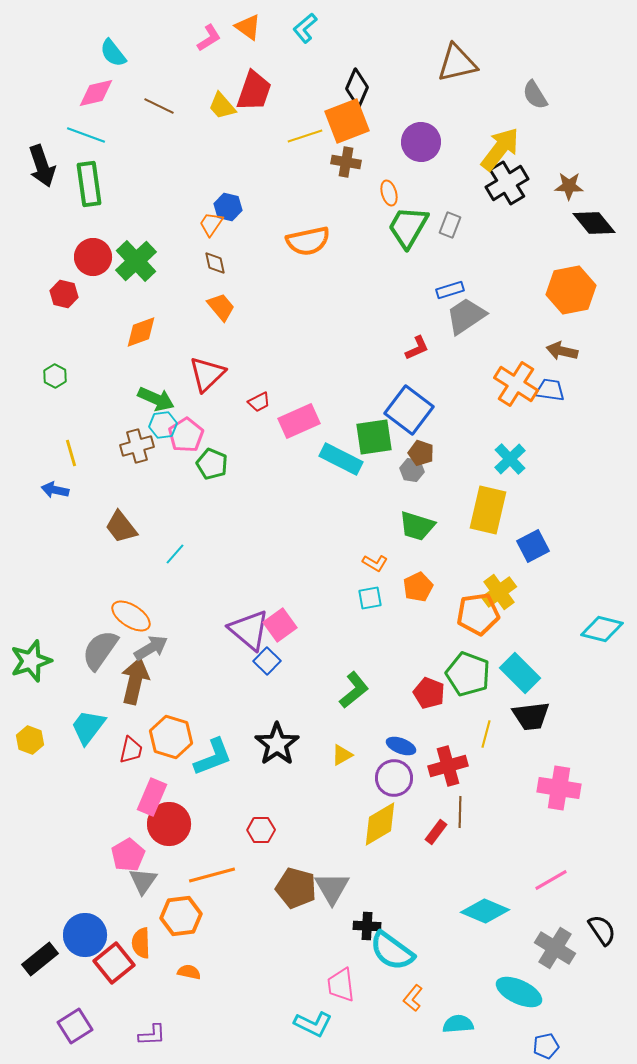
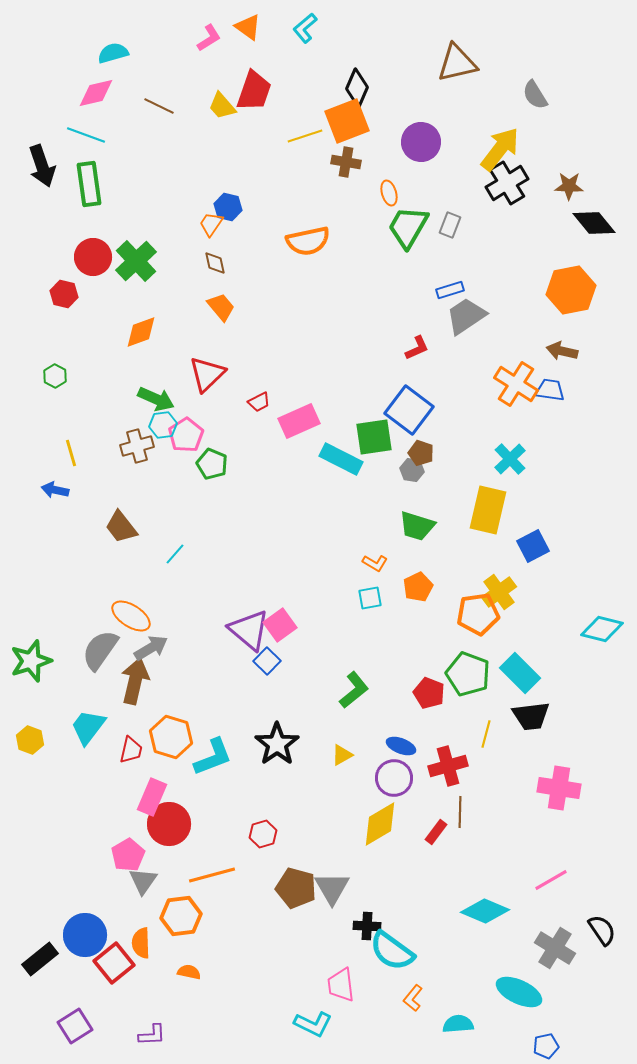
cyan semicircle at (113, 53): rotated 112 degrees clockwise
red hexagon at (261, 830): moved 2 px right, 4 px down; rotated 16 degrees counterclockwise
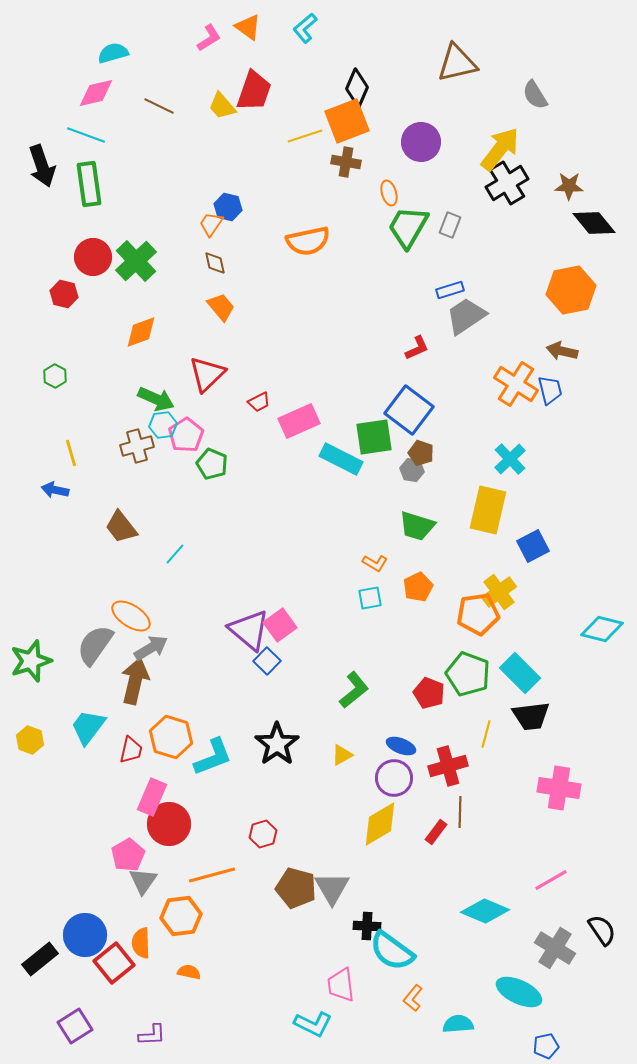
blue trapezoid at (550, 390): rotated 68 degrees clockwise
gray semicircle at (100, 650): moved 5 px left, 5 px up
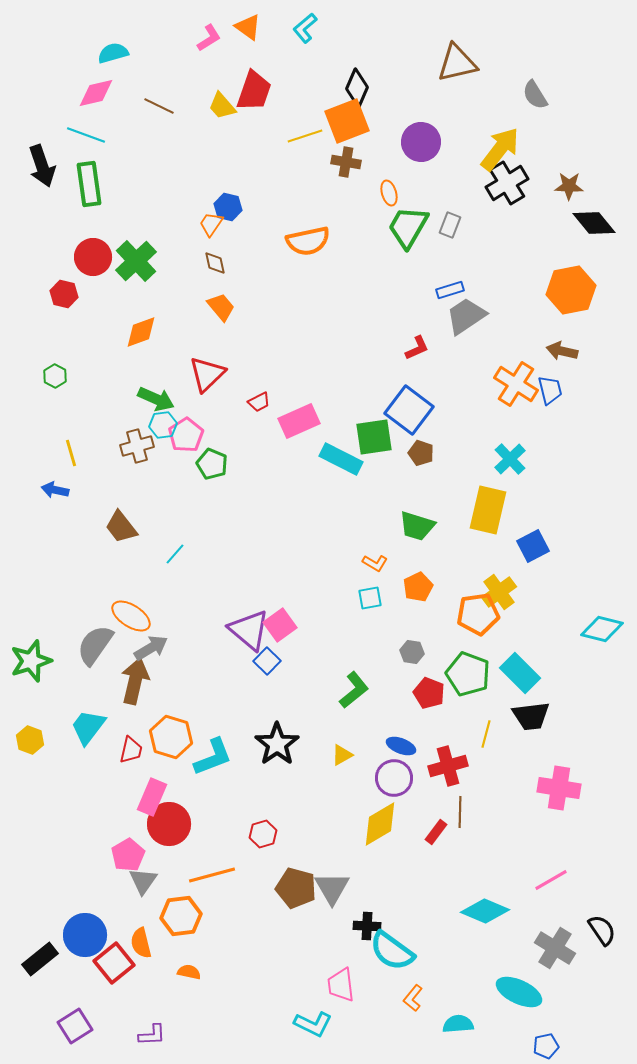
gray hexagon at (412, 470): moved 182 px down
orange semicircle at (141, 943): rotated 12 degrees counterclockwise
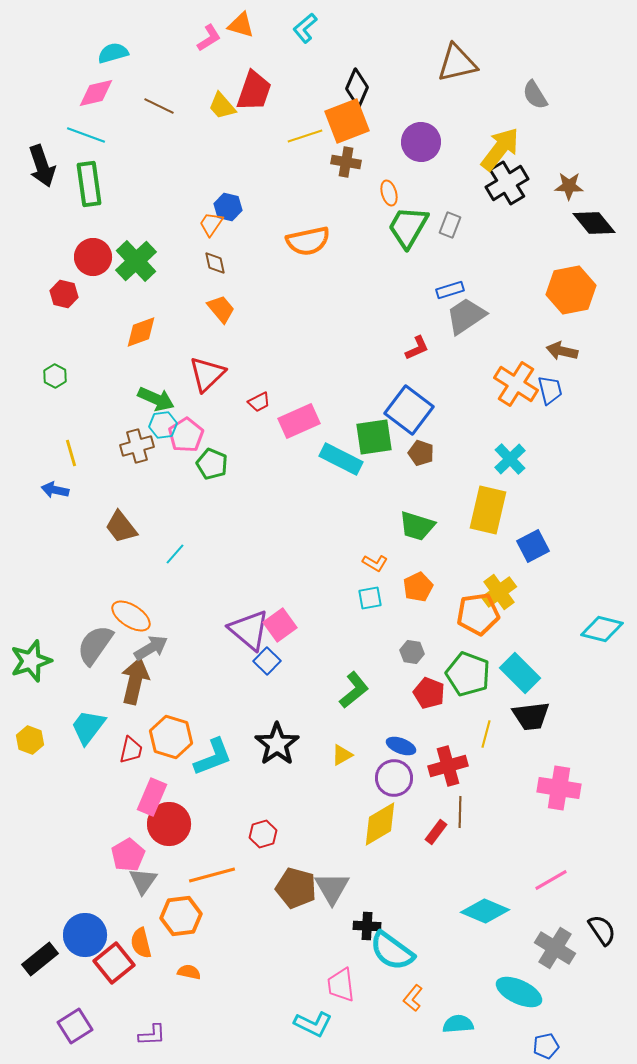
orange triangle at (248, 27): moved 7 px left, 2 px up; rotated 20 degrees counterclockwise
orange trapezoid at (221, 307): moved 2 px down
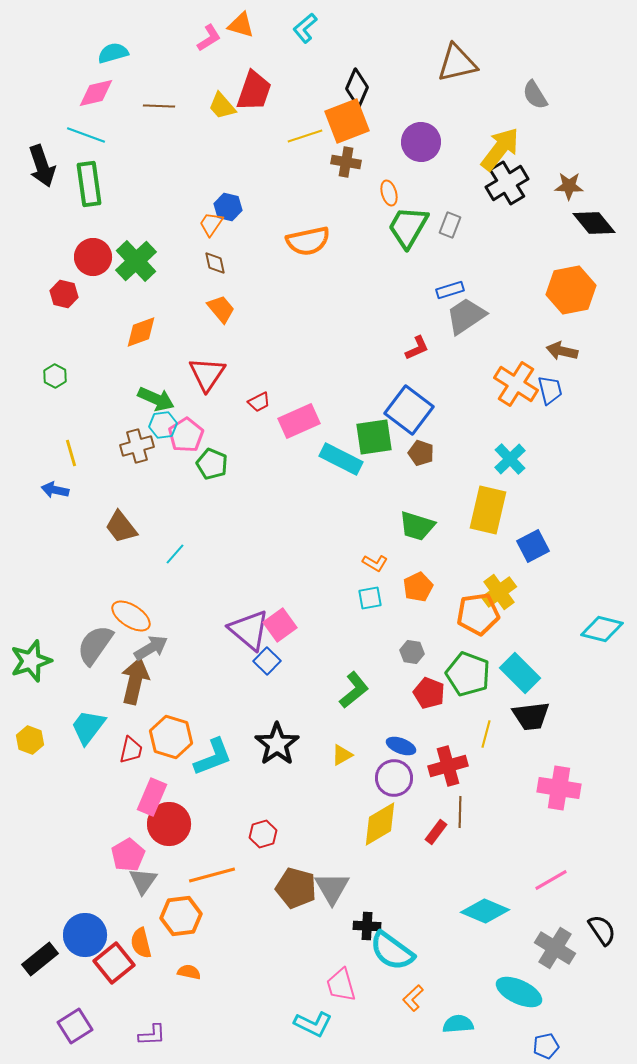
brown line at (159, 106): rotated 24 degrees counterclockwise
red triangle at (207, 374): rotated 12 degrees counterclockwise
pink trapezoid at (341, 985): rotated 9 degrees counterclockwise
orange L-shape at (413, 998): rotated 8 degrees clockwise
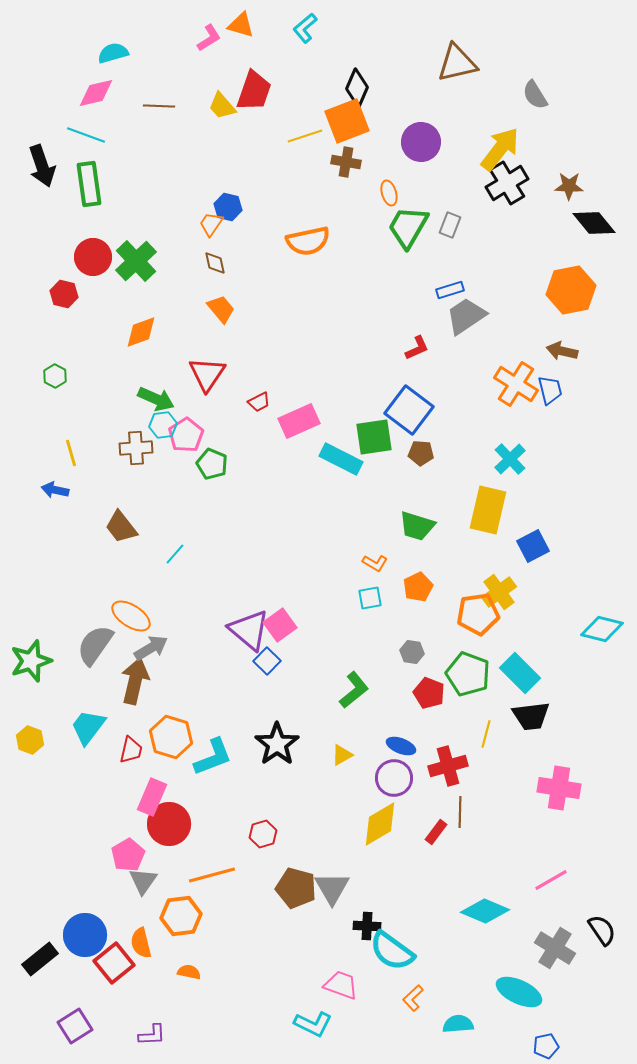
brown cross at (137, 446): moved 1 px left, 2 px down; rotated 12 degrees clockwise
brown pentagon at (421, 453): rotated 15 degrees counterclockwise
pink trapezoid at (341, 985): rotated 126 degrees clockwise
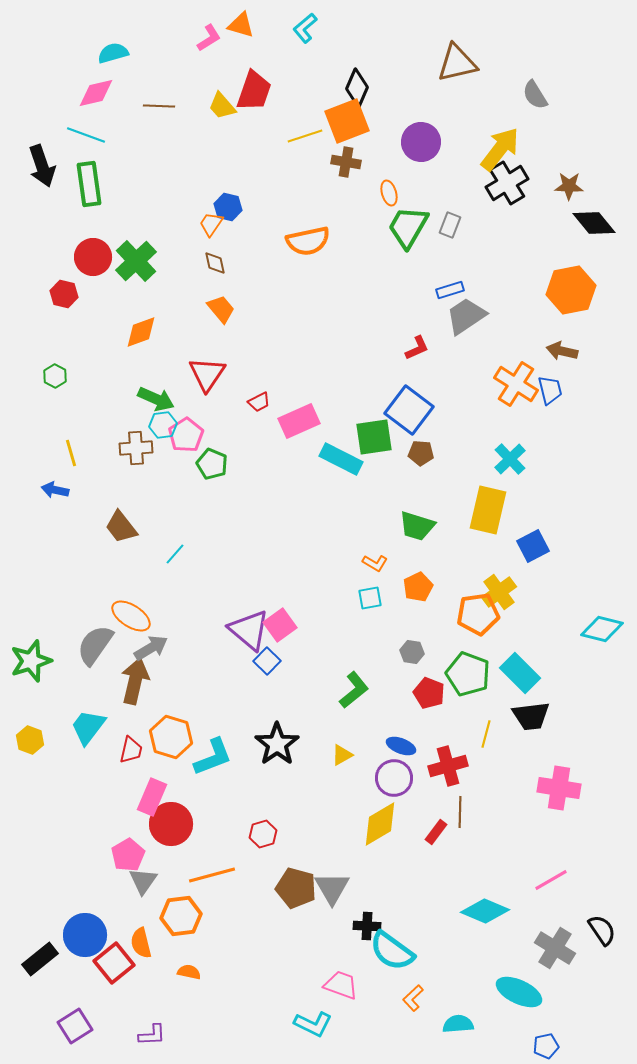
red circle at (169, 824): moved 2 px right
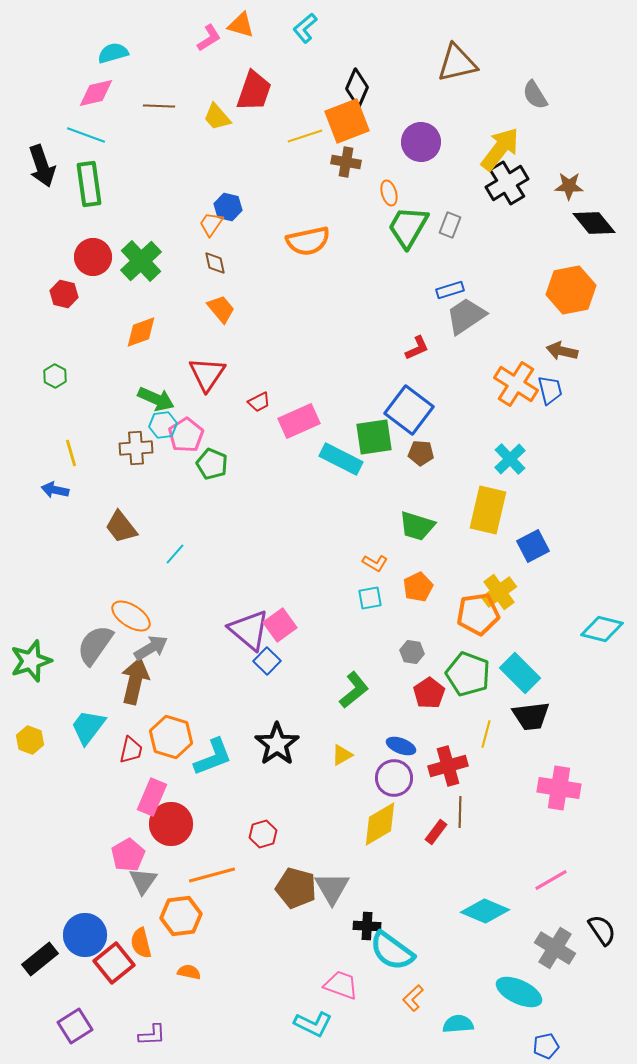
yellow trapezoid at (222, 106): moved 5 px left, 11 px down
green cross at (136, 261): moved 5 px right
red pentagon at (429, 693): rotated 16 degrees clockwise
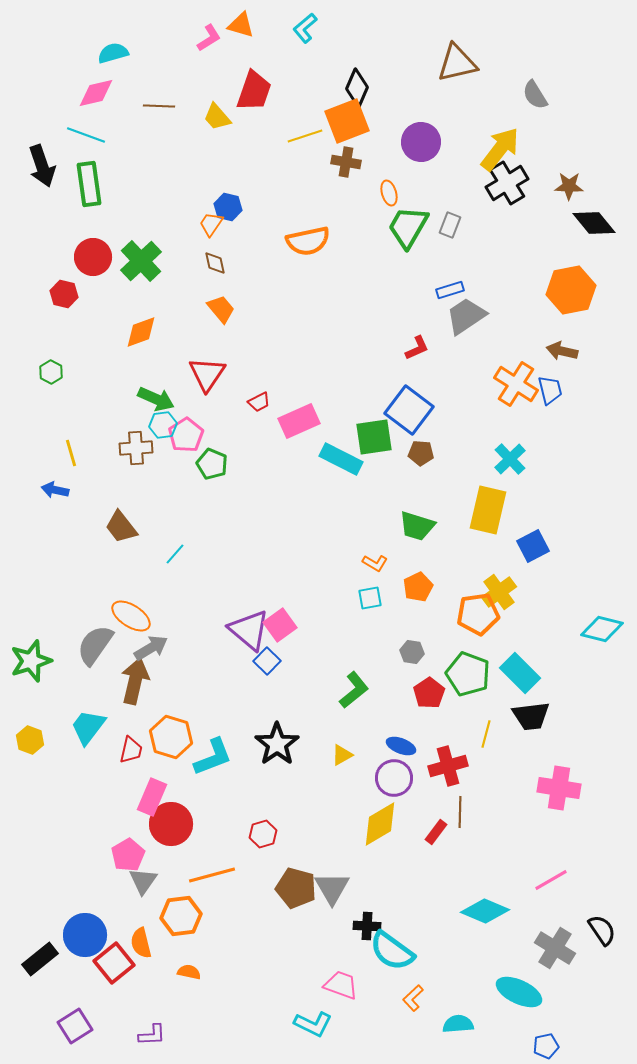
green hexagon at (55, 376): moved 4 px left, 4 px up
